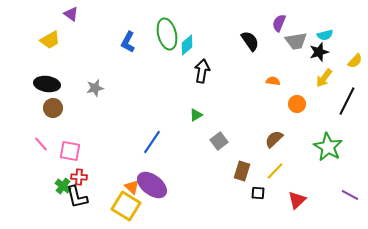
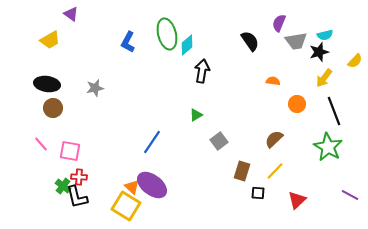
black line: moved 13 px left, 10 px down; rotated 48 degrees counterclockwise
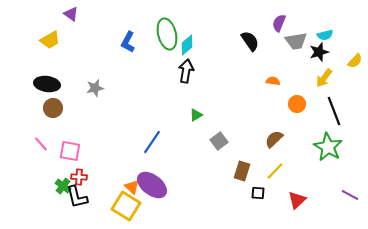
black arrow: moved 16 px left
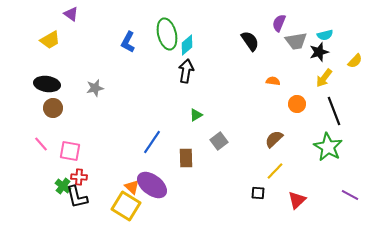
brown rectangle: moved 56 px left, 13 px up; rotated 18 degrees counterclockwise
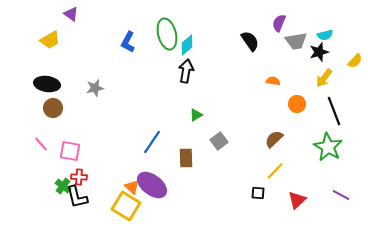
purple line: moved 9 px left
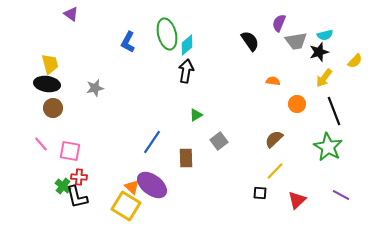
yellow trapezoid: moved 24 px down; rotated 75 degrees counterclockwise
black square: moved 2 px right
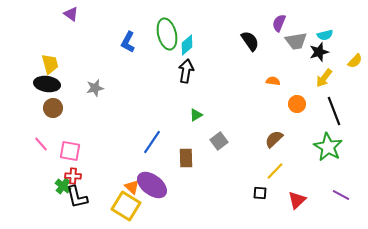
red cross: moved 6 px left, 1 px up
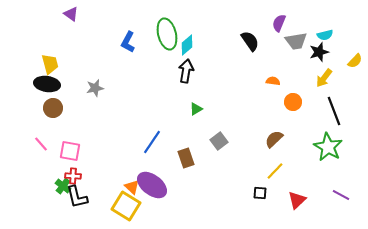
orange circle: moved 4 px left, 2 px up
green triangle: moved 6 px up
brown rectangle: rotated 18 degrees counterclockwise
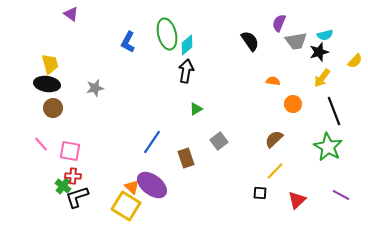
yellow arrow: moved 2 px left
orange circle: moved 2 px down
black L-shape: rotated 85 degrees clockwise
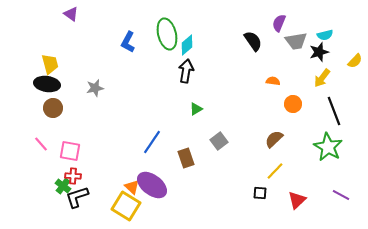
black semicircle: moved 3 px right
